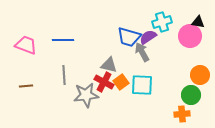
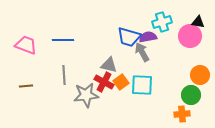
purple semicircle: rotated 24 degrees clockwise
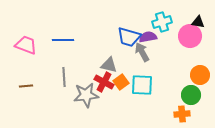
gray line: moved 2 px down
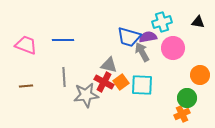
pink circle: moved 17 px left, 12 px down
green circle: moved 4 px left, 3 px down
orange cross: rotated 21 degrees counterclockwise
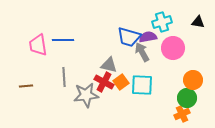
pink trapezoid: moved 12 px right; rotated 120 degrees counterclockwise
orange circle: moved 7 px left, 5 px down
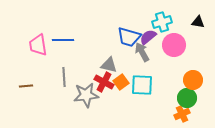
purple semicircle: rotated 30 degrees counterclockwise
pink circle: moved 1 px right, 3 px up
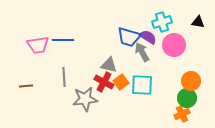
purple semicircle: rotated 72 degrees clockwise
pink trapezoid: rotated 90 degrees counterclockwise
orange circle: moved 2 px left, 1 px down
gray star: moved 1 px left, 4 px down
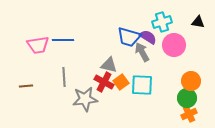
orange cross: moved 7 px right
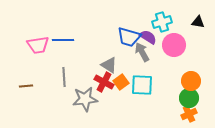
gray triangle: rotated 18 degrees clockwise
green circle: moved 2 px right
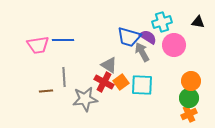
brown line: moved 20 px right, 5 px down
